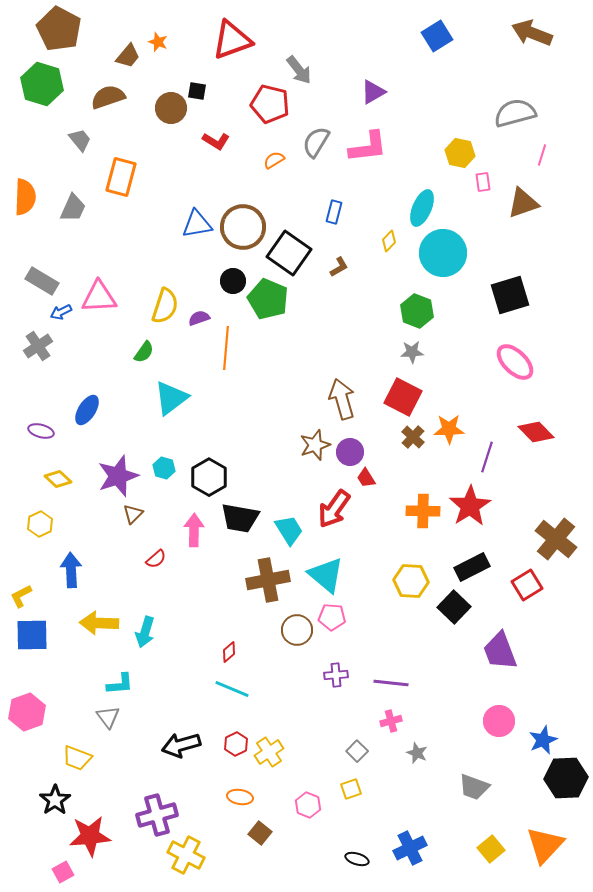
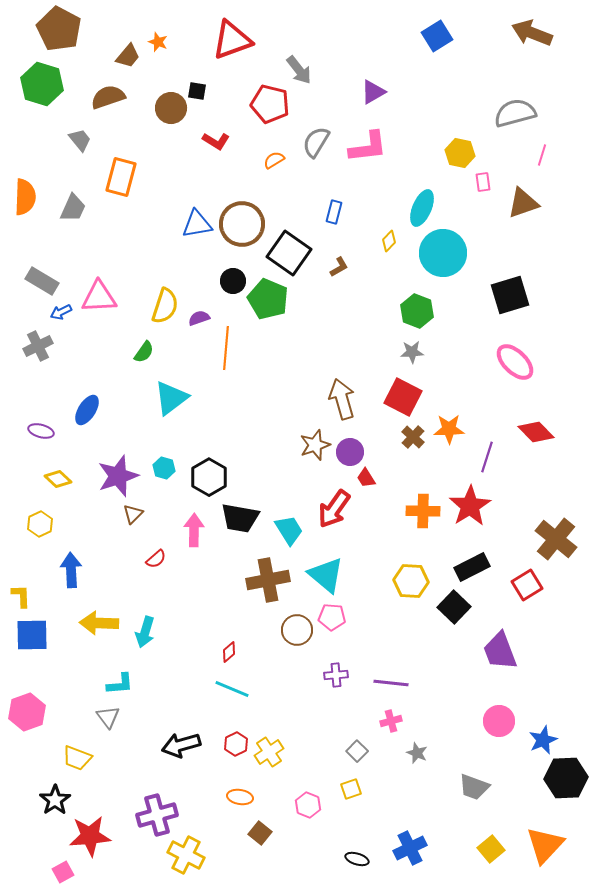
brown circle at (243, 227): moved 1 px left, 3 px up
gray cross at (38, 346): rotated 8 degrees clockwise
yellow L-shape at (21, 596): rotated 115 degrees clockwise
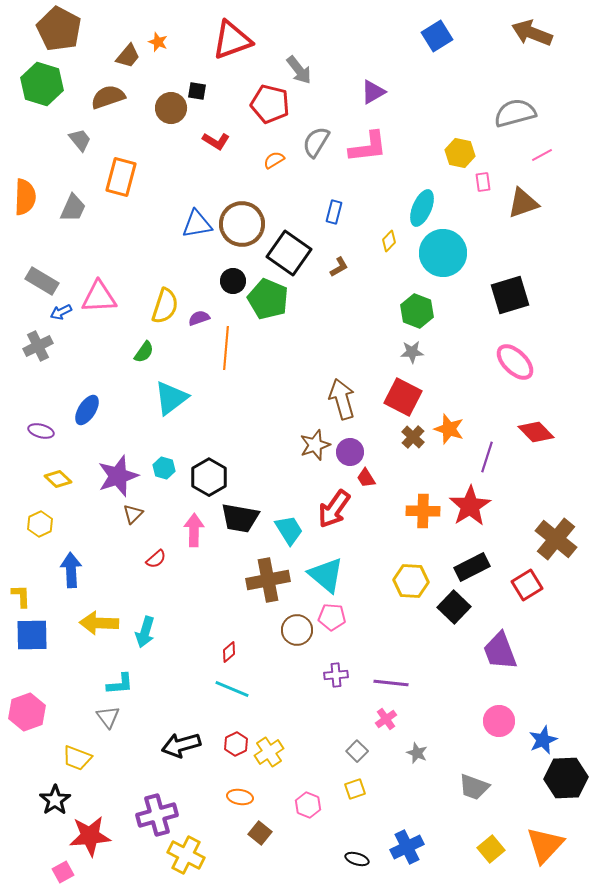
pink line at (542, 155): rotated 45 degrees clockwise
orange star at (449, 429): rotated 20 degrees clockwise
pink cross at (391, 721): moved 5 px left, 2 px up; rotated 20 degrees counterclockwise
yellow square at (351, 789): moved 4 px right
blue cross at (410, 848): moved 3 px left, 1 px up
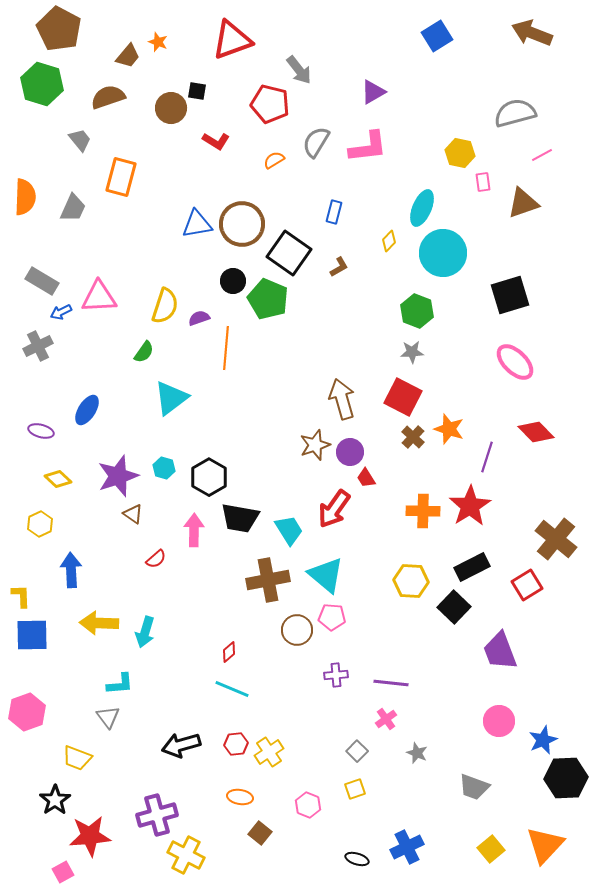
brown triangle at (133, 514): rotated 40 degrees counterclockwise
red hexagon at (236, 744): rotated 20 degrees clockwise
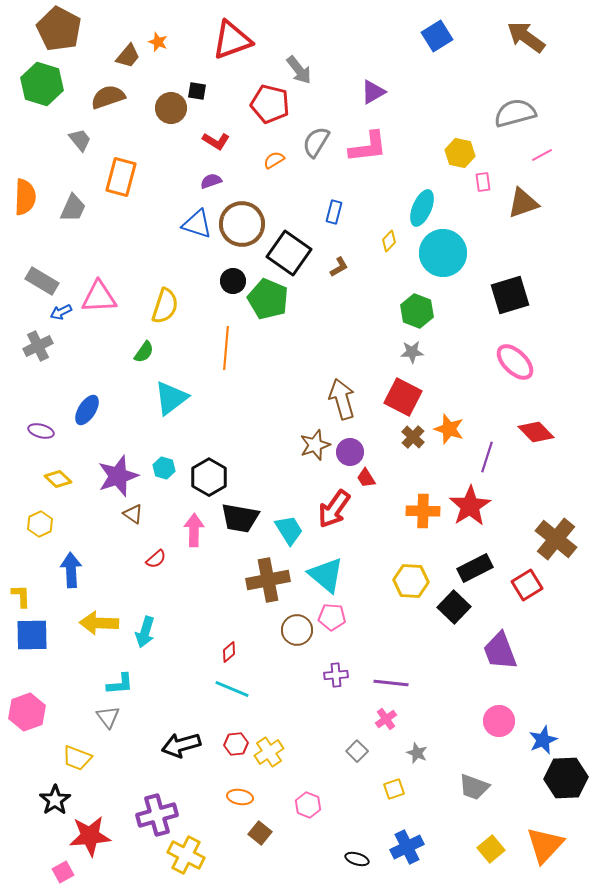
brown arrow at (532, 33): moved 6 px left, 4 px down; rotated 15 degrees clockwise
blue triangle at (197, 224): rotated 28 degrees clockwise
purple semicircle at (199, 318): moved 12 px right, 137 px up
black rectangle at (472, 567): moved 3 px right, 1 px down
yellow square at (355, 789): moved 39 px right
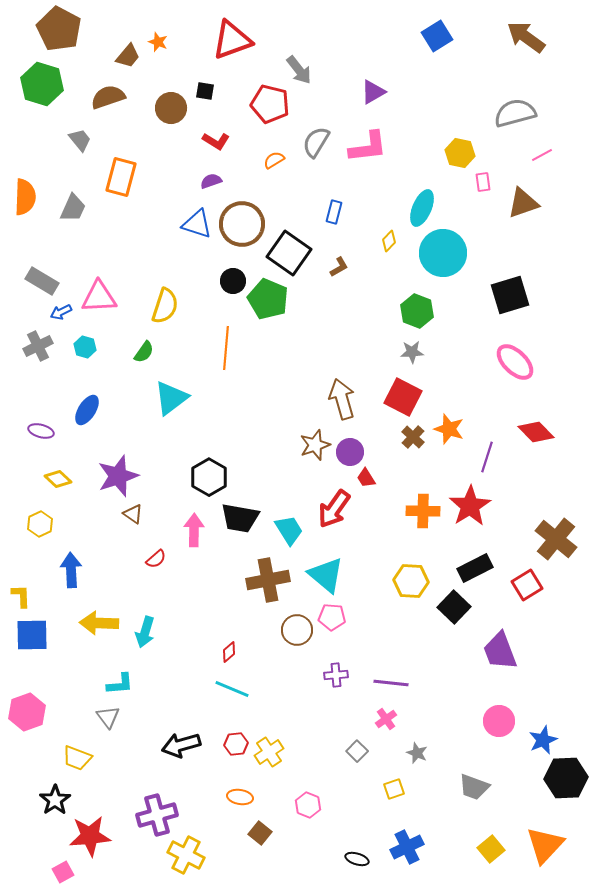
black square at (197, 91): moved 8 px right
cyan hexagon at (164, 468): moved 79 px left, 121 px up
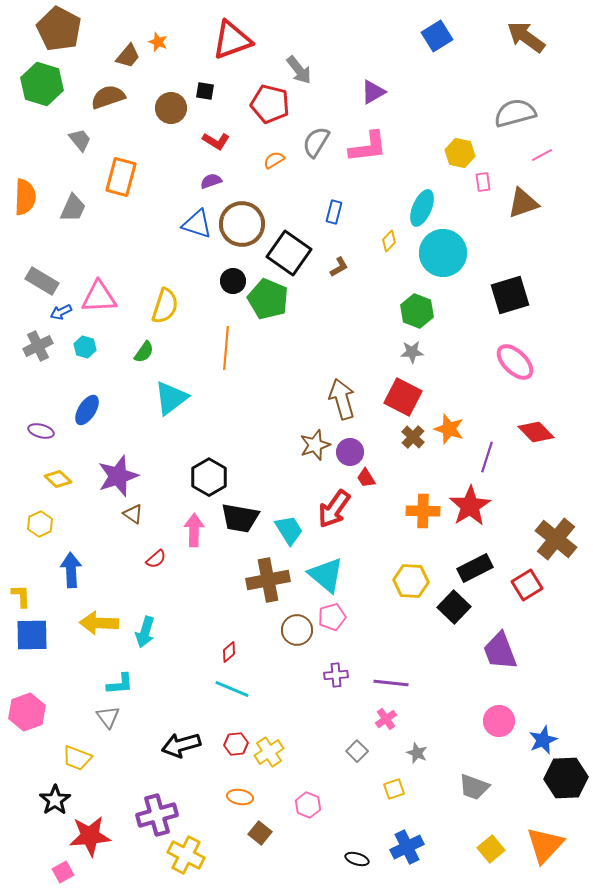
pink pentagon at (332, 617): rotated 20 degrees counterclockwise
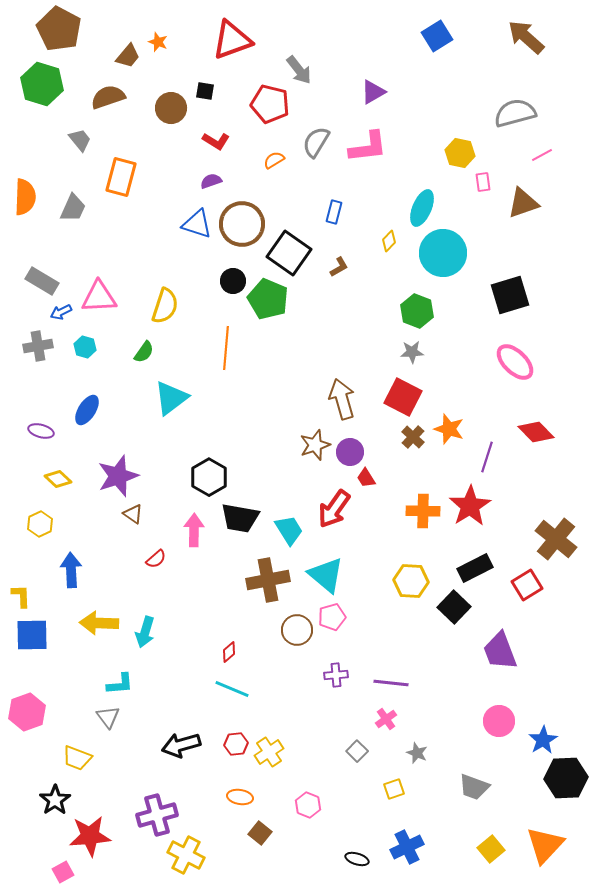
brown arrow at (526, 37): rotated 6 degrees clockwise
gray cross at (38, 346): rotated 16 degrees clockwise
blue star at (543, 740): rotated 8 degrees counterclockwise
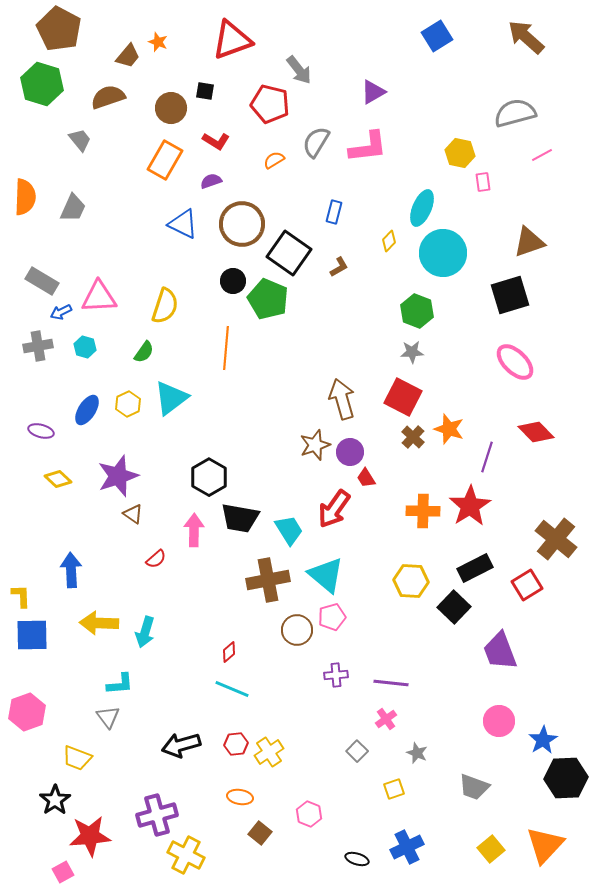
orange rectangle at (121, 177): moved 44 px right, 17 px up; rotated 15 degrees clockwise
brown triangle at (523, 203): moved 6 px right, 39 px down
blue triangle at (197, 224): moved 14 px left; rotated 8 degrees clockwise
yellow hexagon at (40, 524): moved 88 px right, 120 px up
pink hexagon at (308, 805): moved 1 px right, 9 px down
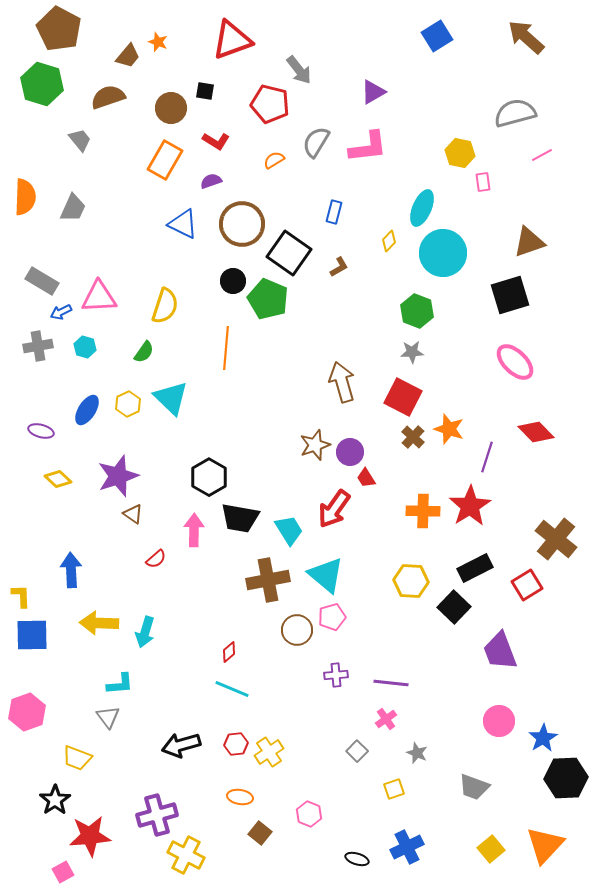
cyan triangle at (171, 398): rotated 39 degrees counterclockwise
brown arrow at (342, 399): moved 17 px up
blue star at (543, 740): moved 2 px up
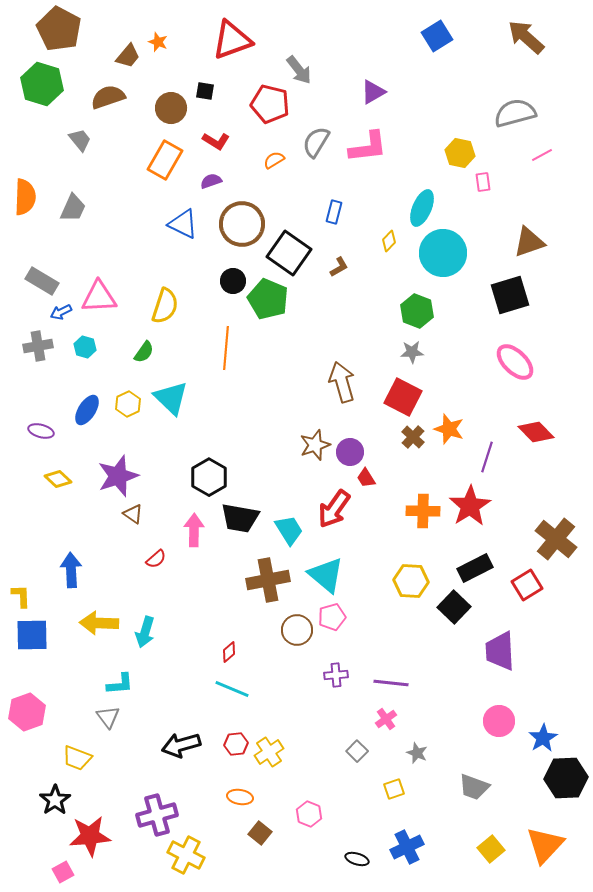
purple trapezoid at (500, 651): rotated 18 degrees clockwise
